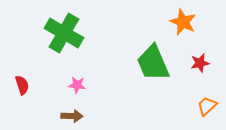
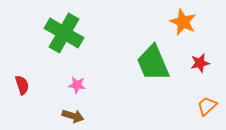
brown arrow: moved 1 px right; rotated 15 degrees clockwise
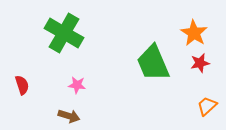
orange star: moved 11 px right, 11 px down; rotated 8 degrees clockwise
brown arrow: moved 4 px left
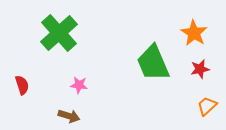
green cross: moved 5 px left; rotated 18 degrees clockwise
red star: moved 6 px down
pink star: moved 2 px right
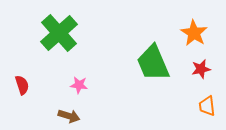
red star: moved 1 px right
orange trapezoid: rotated 55 degrees counterclockwise
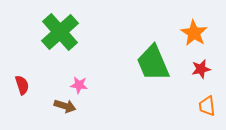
green cross: moved 1 px right, 1 px up
brown arrow: moved 4 px left, 10 px up
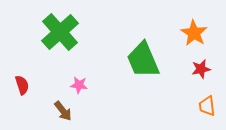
green trapezoid: moved 10 px left, 3 px up
brown arrow: moved 2 px left, 5 px down; rotated 35 degrees clockwise
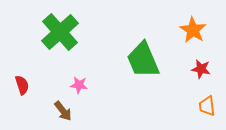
orange star: moved 1 px left, 3 px up
red star: rotated 24 degrees clockwise
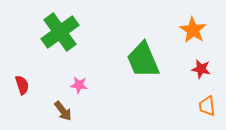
green cross: rotated 6 degrees clockwise
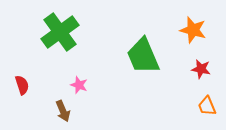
orange star: rotated 16 degrees counterclockwise
green trapezoid: moved 4 px up
pink star: rotated 12 degrees clockwise
orange trapezoid: rotated 15 degrees counterclockwise
brown arrow: rotated 15 degrees clockwise
